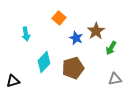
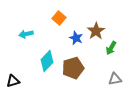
cyan arrow: rotated 88 degrees clockwise
cyan diamond: moved 3 px right, 1 px up
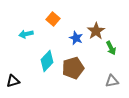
orange square: moved 6 px left, 1 px down
green arrow: rotated 56 degrees counterclockwise
gray triangle: moved 3 px left, 2 px down
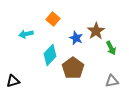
cyan diamond: moved 3 px right, 6 px up
brown pentagon: rotated 20 degrees counterclockwise
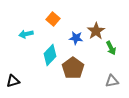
blue star: rotated 16 degrees counterclockwise
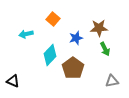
brown star: moved 3 px right, 3 px up; rotated 30 degrees clockwise
blue star: rotated 24 degrees counterclockwise
green arrow: moved 6 px left, 1 px down
black triangle: rotated 40 degrees clockwise
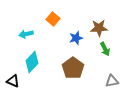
cyan diamond: moved 18 px left, 7 px down
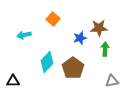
cyan arrow: moved 2 px left, 1 px down
blue star: moved 4 px right
green arrow: rotated 152 degrees counterclockwise
cyan diamond: moved 15 px right
black triangle: rotated 24 degrees counterclockwise
